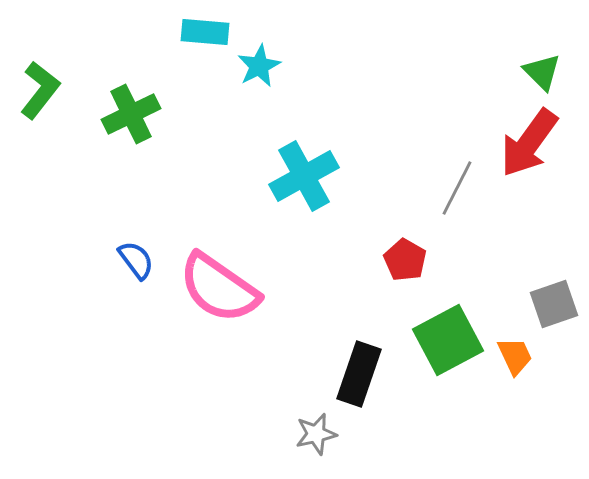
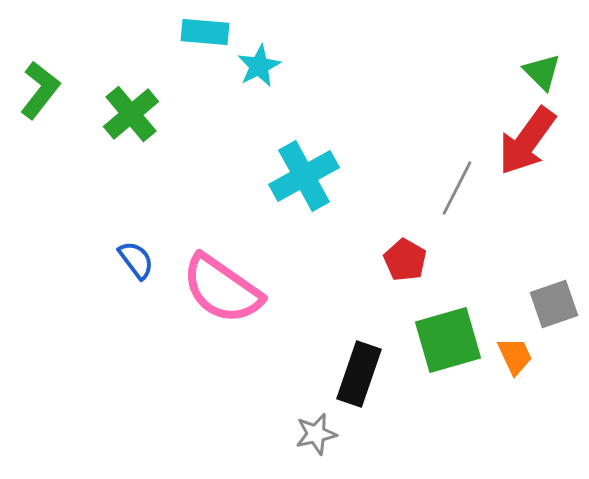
green cross: rotated 14 degrees counterclockwise
red arrow: moved 2 px left, 2 px up
pink semicircle: moved 3 px right, 1 px down
green square: rotated 12 degrees clockwise
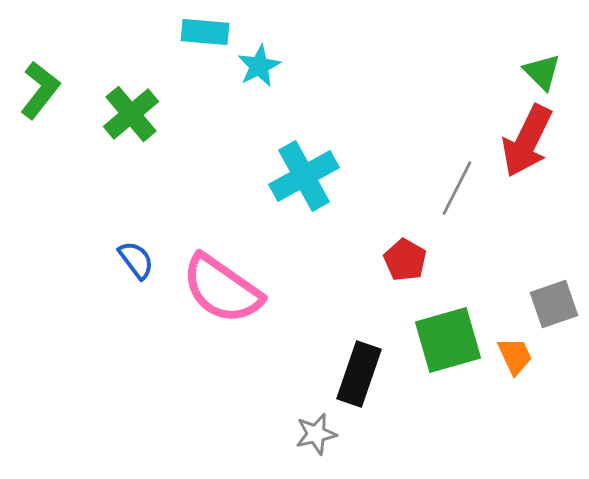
red arrow: rotated 10 degrees counterclockwise
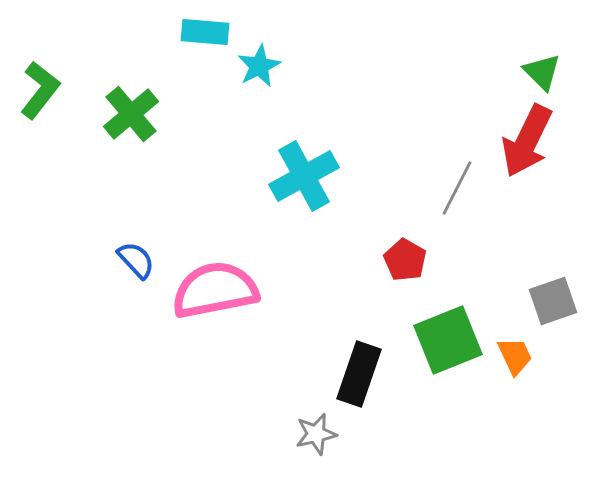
blue semicircle: rotated 6 degrees counterclockwise
pink semicircle: moved 7 px left, 1 px down; rotated 134 degrees clockwise
gray square: moved 1 px left, 3 px up
green square: rotated 6 degrees counterclockwise
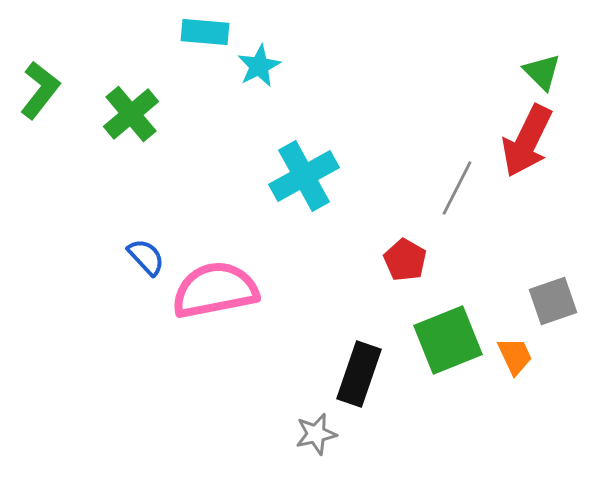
blue semicircle: moved 10 px right, 3 px up
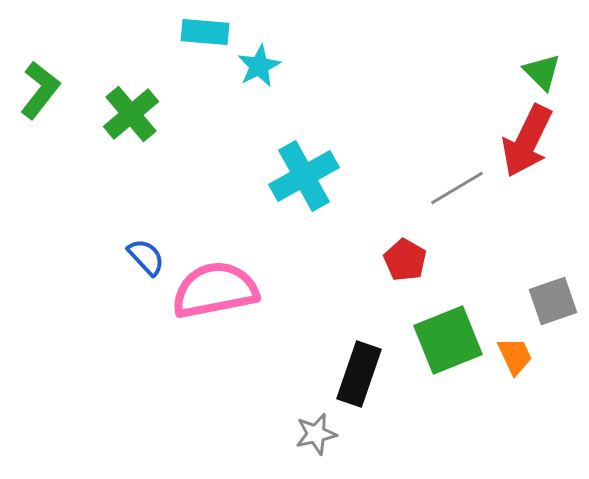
gray line: rotated 32 degrees clockwise
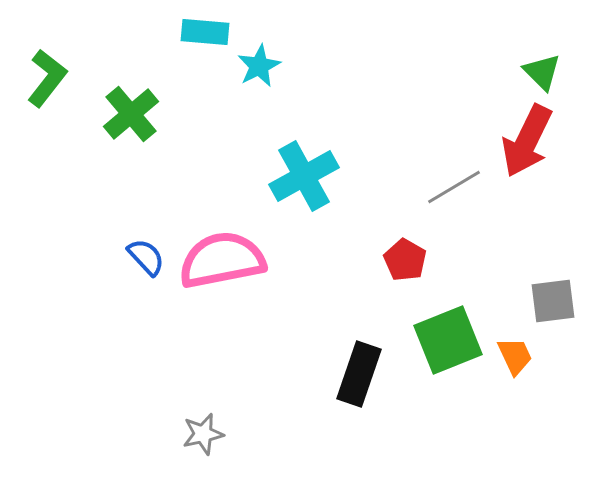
green L-shape: moved 7 px right, 12 px up
gray line: moved 3 px left, 1 px up
pink semicircle: moved 7 px right, 30 px up
gray square: rotated 12 degrees clockwise
gray star: moved 113 px left
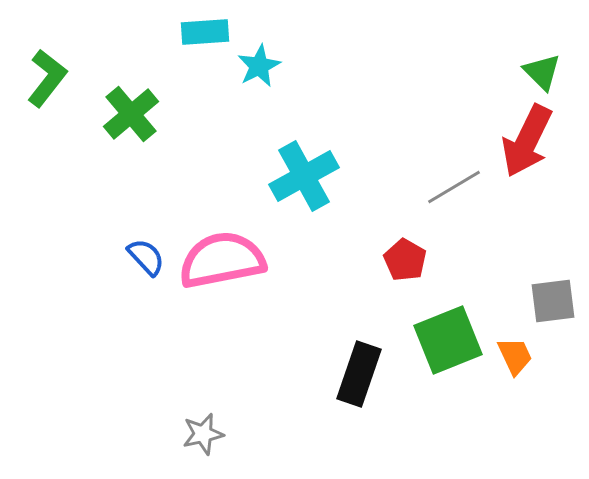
cyan rectangle: rotated 9 degrees counterclockwise
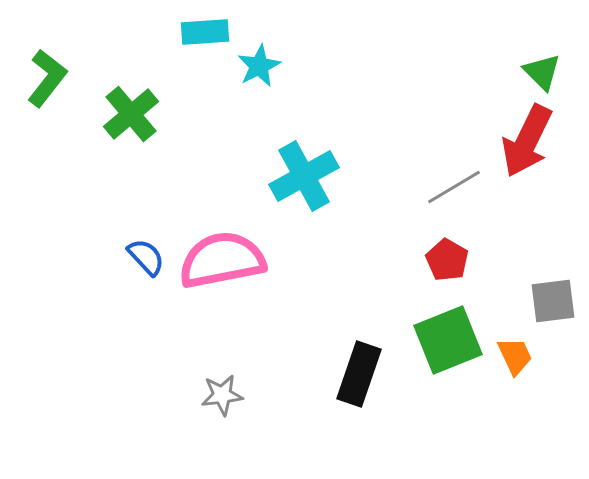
red pentagon: moved 42 px right
gray star: moved 19 px right, 39 px up; rotated 6 degrees clockwise
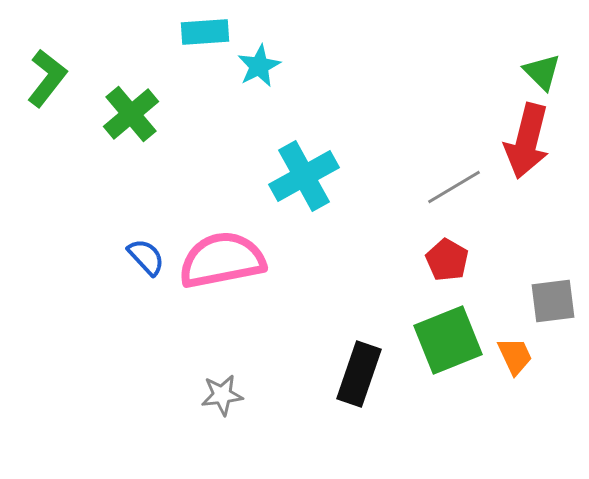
red arrow: rotated 12 degrees counterclockwise
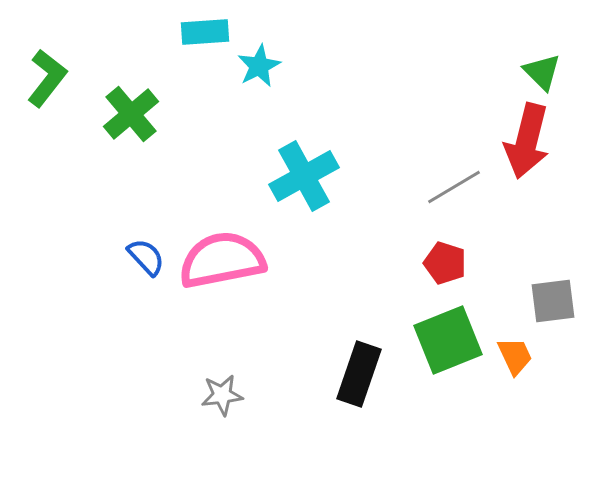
red pentagon: moved 2 px left, 3 px down; rotated 12 degrees counterclockwise
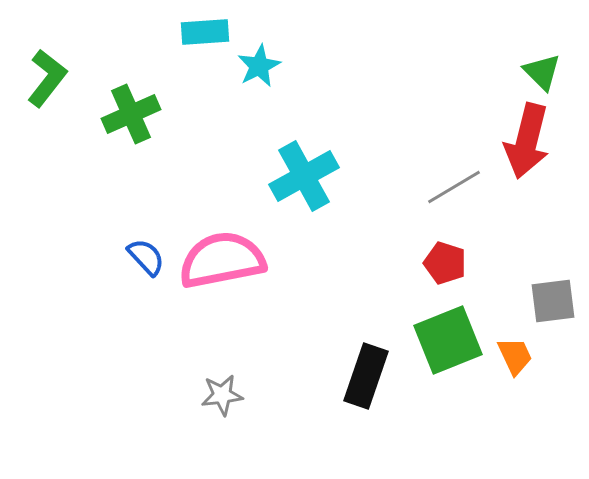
green cross: rotated 16 degrees clockwise
black rectangle: moved 7 px right, 2 px down
